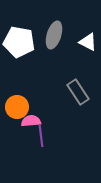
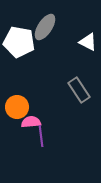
gray ellipse: moved 9 px left, 8 px up; rotated 16 degrees clockwise
gray rectangle: moved 1 px right, 2 px up
pink semicircle: moved 1 px down
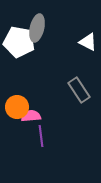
gray ellipse: moved 8 px left, 1 px down; rotated 20 degrees counterclockwise
pink semicircle: moved 6 px up
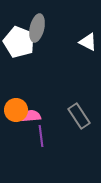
white pentagon: rotated 12 degrees clockwise
gray rectangle: moved 26 px down
orange circle: moved 1 px left, 3 px down
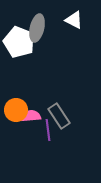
white triangle: moved 14 px left, 22 px up
gray rectangle: moved 20 px left
purple line: moved 7 px right, 6 px up
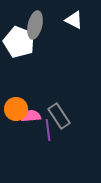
gray ellipse: moved 2 px left, 3 px up
orange circle: moved 1 px up
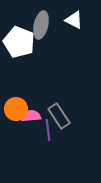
gray ellipse: moved 6 px right
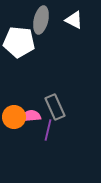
gray ellipse: moved 5 px up
white pentagon: rotated 16 degrees counterclockwise
orange circle: moved 2 px left, 8 px down
gray rectangle: moved 4 px left, 9 px up; rotated 10 degrees clockwise
purple line: rotated 20 degrees clockwise
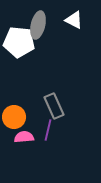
gray ellipse: moved 3 px left, 5 px down
gray rectangle: moved 1 px left, 1 px up
pink semicircle: moved 7 px left, 21 px down
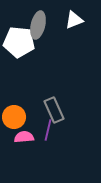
white triangle: rotated 48 degrees counterclockwise
gray rectangle: moved 4 px down
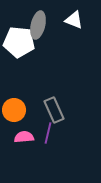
white triangle: rotated 42 degrees clockwise
orange circle: moved 7 px up
purple line: moved 3 px down
